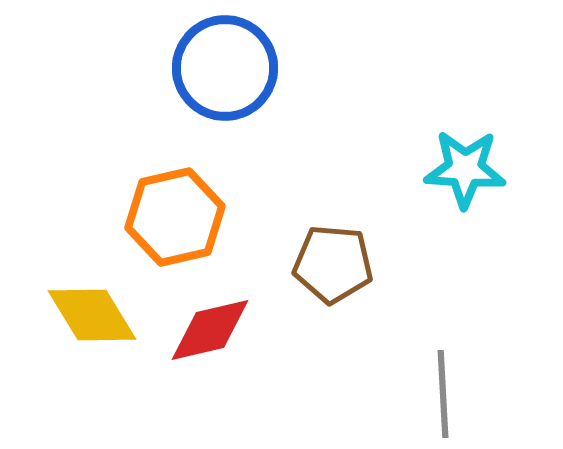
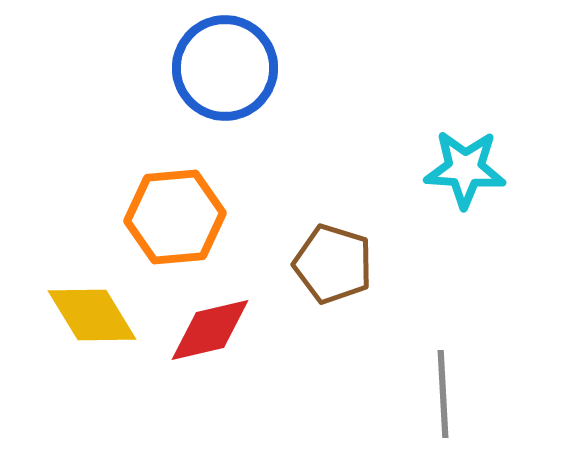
orange hexagon: rotated 8 degrees clockwise
brown pentagon: rotated 12 degrees clockwise
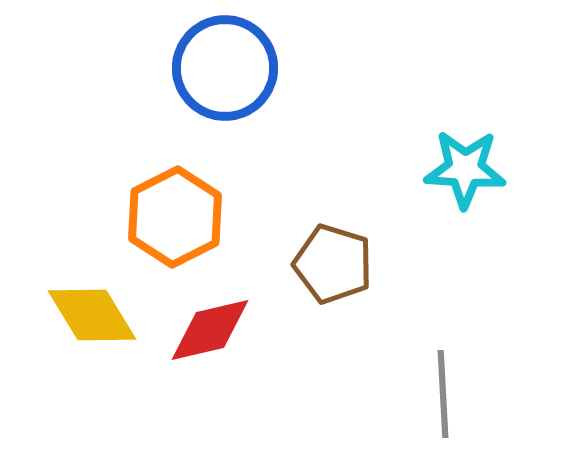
orange hexagon: rotated 22 degrees counterclockwise
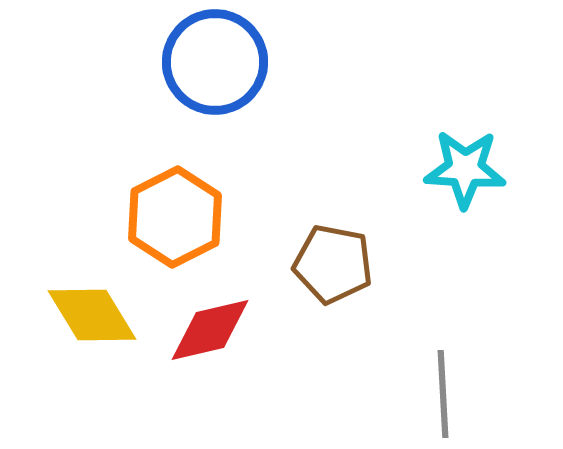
blue circle: moved 10 px left, 6 px up
brown pentagon: rotated 6 degrees counterclockwise
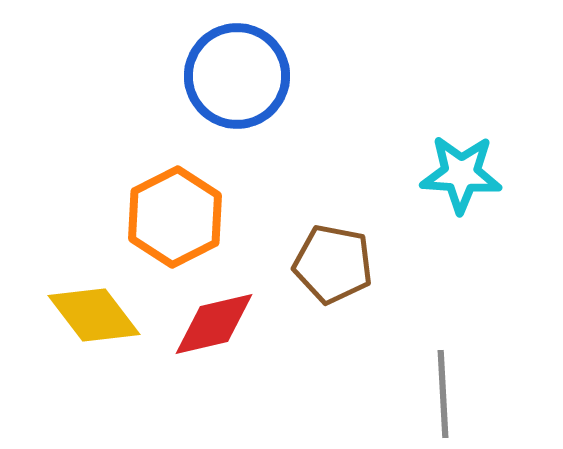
blue circle: moved 22 px right, 14 px down
cyan star: moved 4 px left, 5 px down
yellow diamond: moved 2 px right; rotated 6 degrees counterclockwise
red diamond: moved 4 px right, 6 px up
